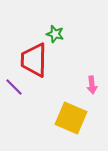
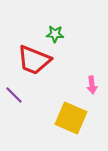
green star: rotated 12 degrees counterclockwise
red trapezoid: rotated 69 degrees counterclockwise
purple line: moved 8 px down
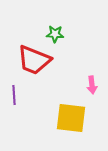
purple line: rotated 42 degrees clockwise
yellow square: rotated 16 degrees counterclockwise
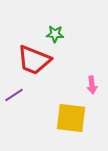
purple line: rotated 60 degrees clockwise
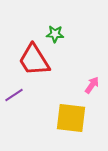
red trapezoid: rotated 36 degrees clockwise
pink arrow: rotated 138 degrees counterclockwise
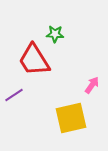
yellow square: rotated 20 degrees counterclockwise
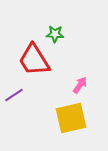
pink arrow: moved 12 px left
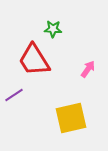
green star: moved 2 px left, 5 px up
pink arrow: moved 8 px right, 16 px up
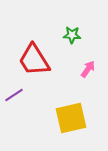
green star: moved 19 px right, 6 px down
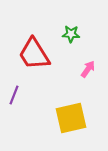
green star: moved 1 px left, 1 px up
red trapezoid: moved 6 px up
purple line: rotated 36 degrees counterclockwise
